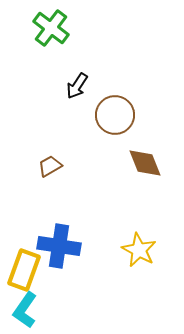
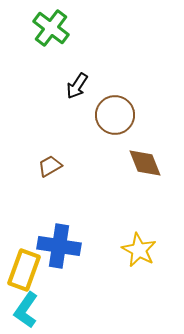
cyan L-shape: moved 1 px right
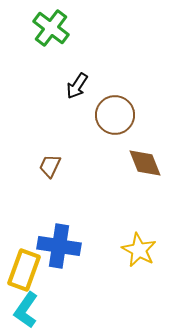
brown trapezoid: rotated 35 degrees counterclockwise
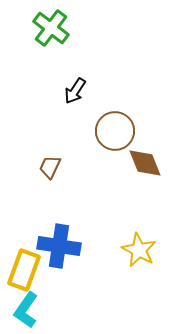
black arrow: moved 2 px left, 5 px down
brown circle: moved 16 px down
brown trapezoid: moved 1 px down
